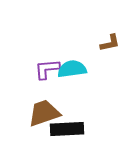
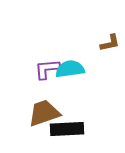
cyan semicircle: moved 2 px left
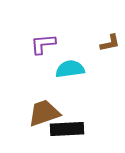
purple L-shape: moved 4 px left, 25 px up
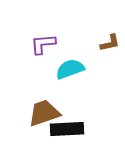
cyan semicircle: rotated 12 degrees counterclockwise
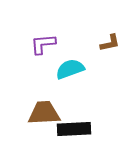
brown trapezoid: rotated 16 degrees clockwise
black rectangle: moved 7 px right
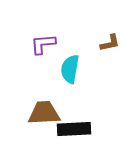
cyan semicircle: rotated 60 degrees counterclockwise
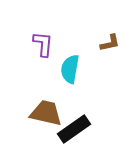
purple L-shape: rotated 100 degrees clockwise
brown trapezoid: moved 2 px right; rotated 16 degrees clockwise
black rectangle: rotated 32 degrees counterclockwise
